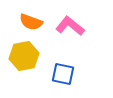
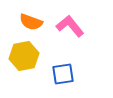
pink L-shape: rotated 12 degrees clockwise
blue square: rotated 20 degrees counterclockwise
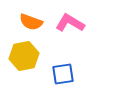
pink L-shape: moved 3 px up; rotated 20 degrees counterclockwise
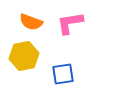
pink L-shape: rotated 40 degrees counterclockwise
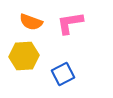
yellow hexagon: rotated 8 degrees clockwise
blue square: rotated 20 degrees counterclockwise
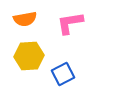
orange semicircle: moved 6 px left, 3 px up; rotated 30 degrees counterclockwise
yellow hexagon: moved 5 px right
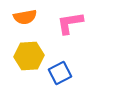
orange semicircle: moved 2 px up
blue square: moved 3 px left, 1 px up
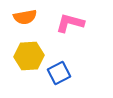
pink L-shape: rotated 24 degrees clockwise
blue square: moved 1 px left
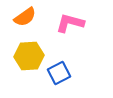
orange semicircle: rotated 25 degrees counterclockwise
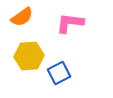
orange semicircle: moved 3 px left
pink L-shape: rotated 8 degrees counterclockwise
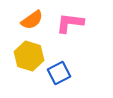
orange semicircle: moved 10 px right, 3 px down
yellow hexagon: rotated 20 degrees clockwise
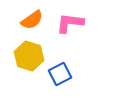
blue square: moved 1 px right, 1 px down
